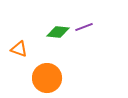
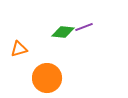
green diamond: moved 5 px right
orange triangle: rotated 36 degrees counterclockwise
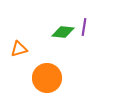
purple line: rotated 60 degrees counterclockwise
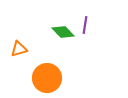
purple line: moved 1 px right, 2 px up
green diamond: rotated 40 degrees clockwise
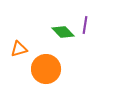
orange circle: moved 1 px left, 9 px up
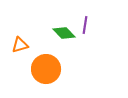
green diamond: moved 1 px right, 1 px down
orange triangle: moved 1 px right, 4 px up
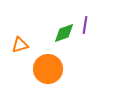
green diamond: rotated 65 degrees counterclockwise
orange circle: moved 2 px right
